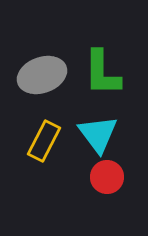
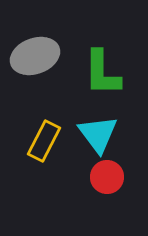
gray ellipse: moved 7 px left, 19 px up
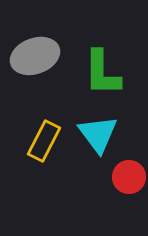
red circle: moved 22 px right
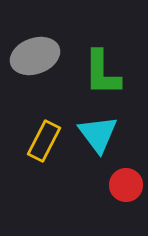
red circle: moved 3 px left, 8 px down
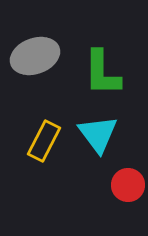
red circle: moved 2 px right
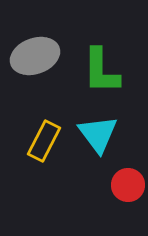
green L-shape: moved 1 px left, 2 px up
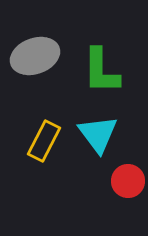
red circle: moved 4 px up
